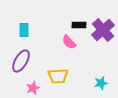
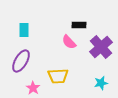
purple cross: moved 2 px left, 17 px down
pink star: rotated 16 degrees counterclockwise
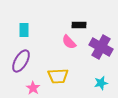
purple cross: rotated 20 degrees counterclockwise
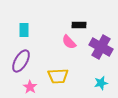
pink star: moved 3 px left, 1 px up
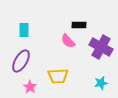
pink semicircle: moved 1 px left, 1 px up
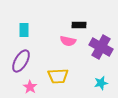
pink semicircle: rotated 35 degrees counterclockwise
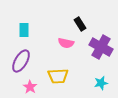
black rectangle: moved 1 px right, 1 px up; rotated 56 degrees clockwise
pink semicircle: moved 2 px left, 2 px down
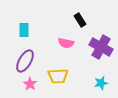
black rectangle: moved 4 px up
purple ellipse: moved 4 px right
pink star: moved 3 px up
